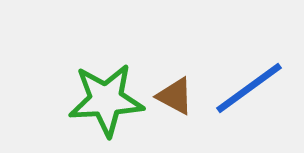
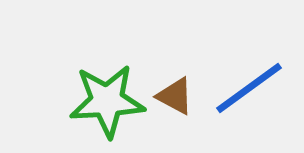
green star: moved 1 px right, 1 px down
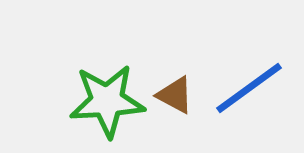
brown triangle: moved 1 px up
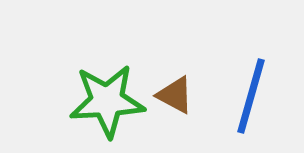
blue line: moved 2 px right, 8 px down; rotated 38 degrees counterclockwise
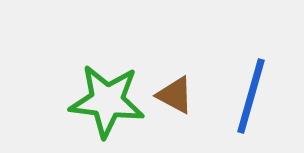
green star: rotated 10 degrees clockwise
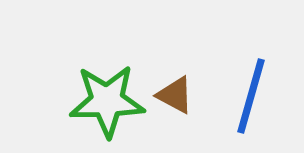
green star: rotated 8 degrees counterclockwise
